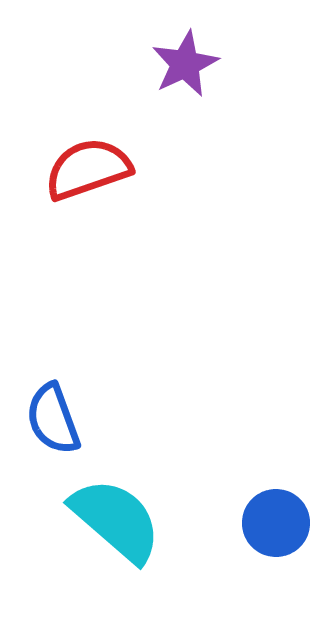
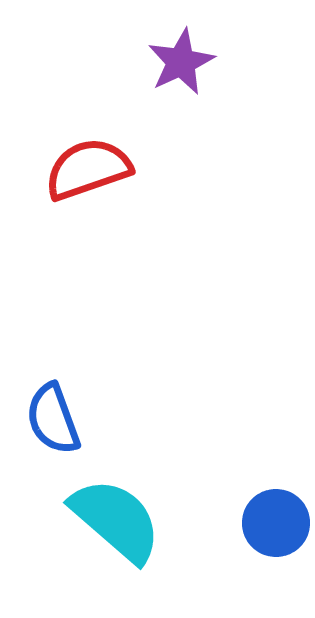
purple star: moved 4 px left, 2 px up
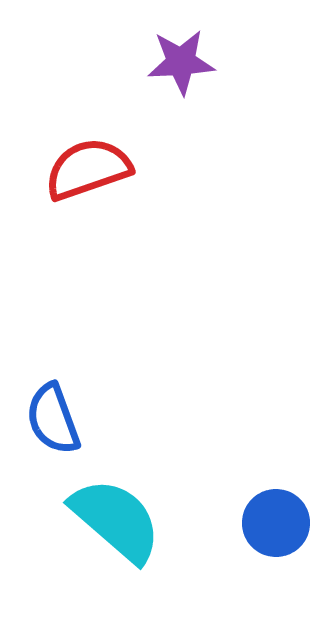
purple star: rotated 22 degrees clockwise
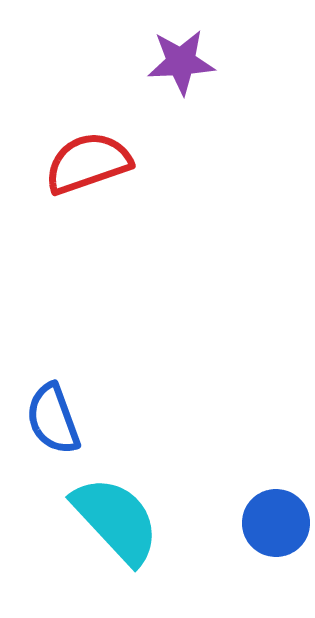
red semicircle: moved 6 px up
cyan semicircle: rotated 6 degrees clockwise
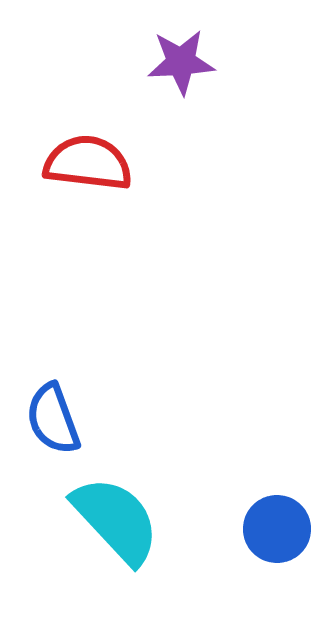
red semicircle: rotated 26 degrees clockwise
blue circle: moved 1 px right, 6 px down
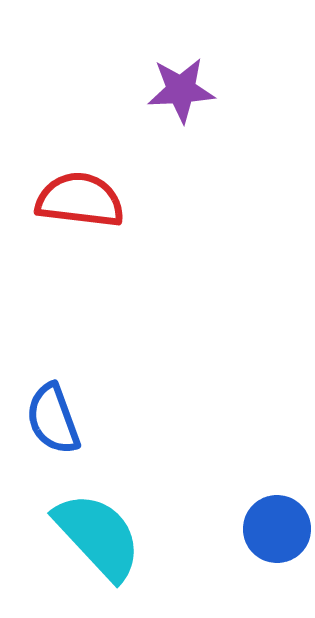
purple star: moved 28 px down
red semicircle: moved 8 px left, 37 px down
cyan semicircle: moved 18 px left, 16 px down
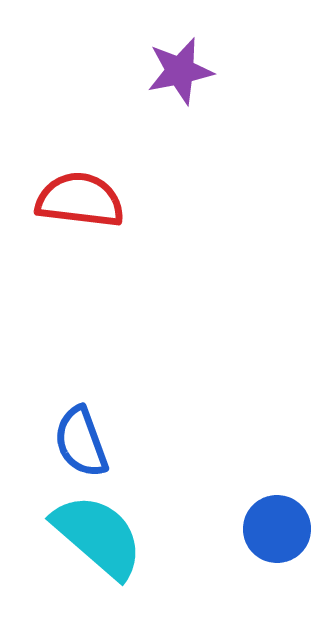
purple star: moved 1 px left, 19 px up; rotated 8 degrees counterclockwise
blue semicircle: moved 28 px right, 23 px down
cyan semicircle: rotated 6 degrees counterclockwise
